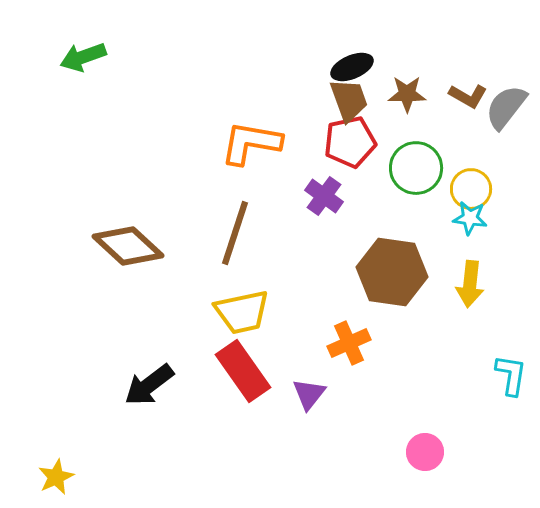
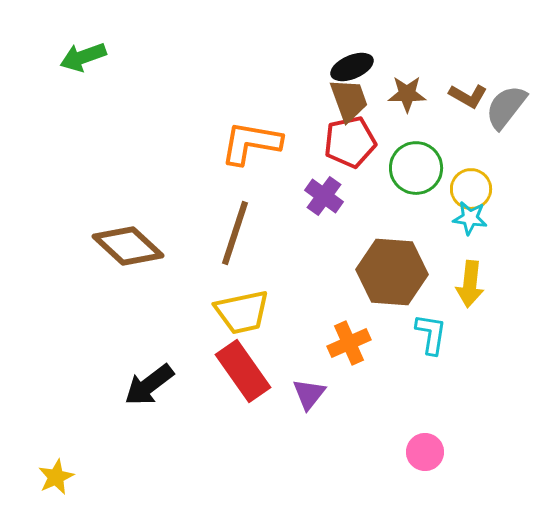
brown hexagon: rotated 4 degrees counterclockwise
cyan L-shape: moved 80 px left, 41 px up
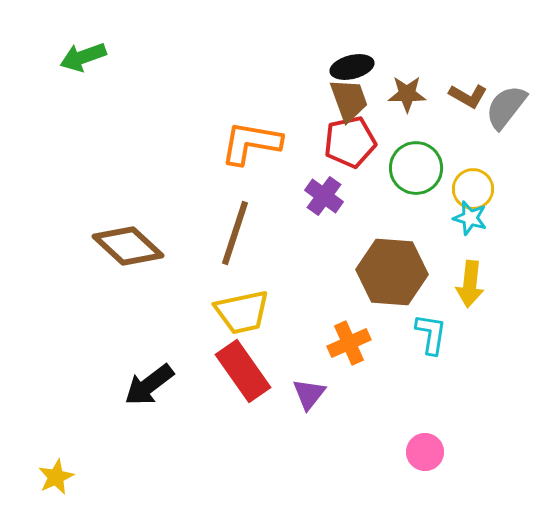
black ellipse: rotated 9 degrees clockwise
yellow circle: moved 2 px right
cyan star: rotated 8 degrees clockwise
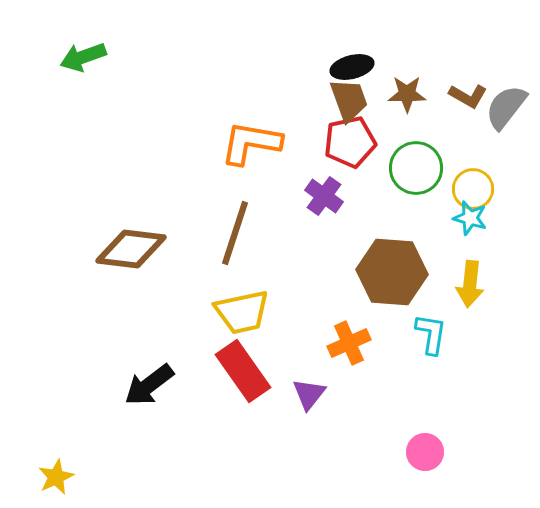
brown diamond: moved 3 px right, 3 px down; rotated 36 degrees counterclockwise
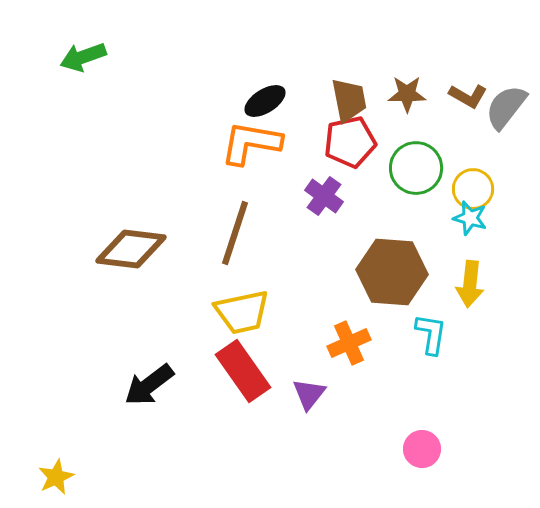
black ellipse: moved 87 px left, 34 px down; rotated 18 degrees counterclockwise
brown trapezoid: rotated 9 degrees clockwise
pink circle: moved 3 px left, 3 px up
